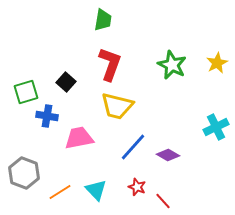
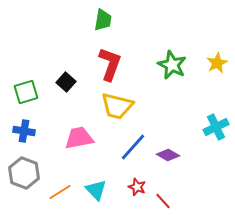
blue cross: moved 23 px left, 15 px down
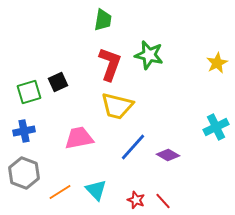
green star: moved 23 px left, 10 px up; rotated 12 degrees counterclockwise
black square: moved 8 px left; rotated 24 degrees clockwise
green square: moved 3 px right
blue cross: rotated 20 degrees counterclockwise
red star: moved 1 px left, 13 px down
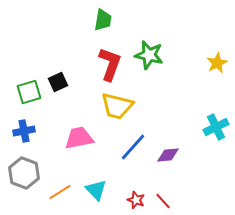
purple diamond: rotated 35 degrees counterclockwise
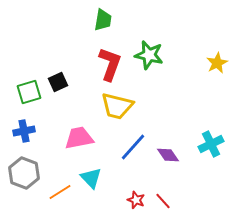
cyan cross: moved 5 px left, 17 px down
purple diamond: rotated 60 degrees clockwise
cyan triangle: moved 5 px left, 12 px up
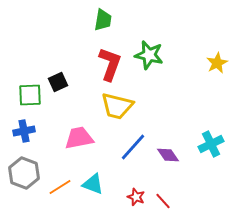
green square: moved 1 px right, 3 px down; rotated 15 degrees clockwise
cyan triangle: moved 2 px right, 6 px down; rotated 25 degrees counterclockwise
orange line: moved 5 px up
red star: moved 3 px up
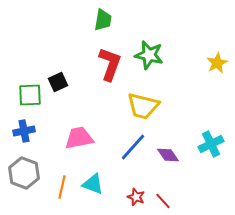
yellow trapezoid: moved 26 px right
orange line: moved 2 px right; rotated 45 degrees counterclockwise
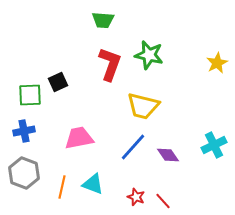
green trapezoid: rotated 85 degrees clockwise
cyan cross: moved 3 px right, 1 px down
